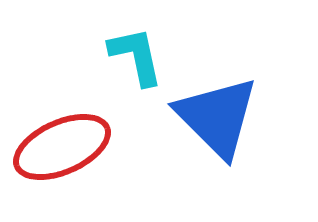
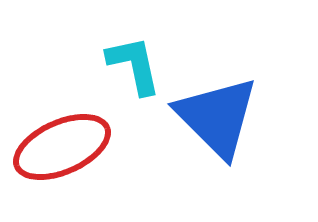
cyan L-shape: moved 2 px left, 9 px down
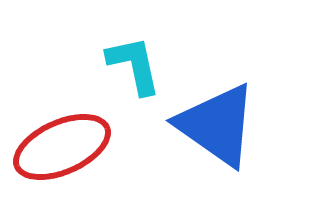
blue triangle: moved 8 px down; rotated 10 degrees counterclockwise
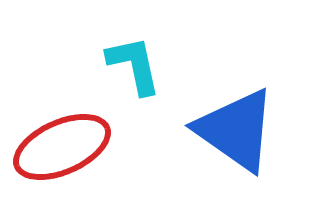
blue triangle: moved 19 px right, 5 px down
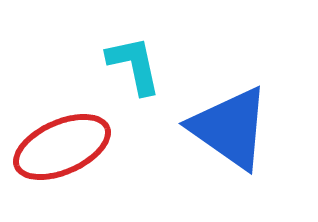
blue triangle: moved 6 px left, 2 px up
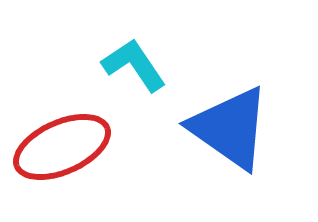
cyan L-shape: rotated 22 degrees counterclockwise
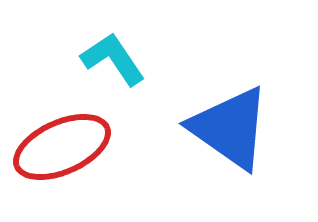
cyan L-shape: moved 21 px left, 6 px up
